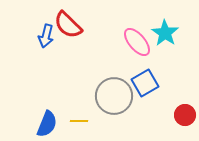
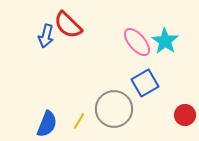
cyan star: moved 8 px down
gray circle: moved 13 px down
yellow line: rotated 60 degrees counterclockwise
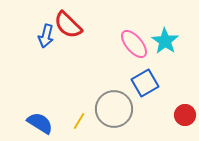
pink ellipse: moved 3 px left, 2 px down
blue semicircle: moved 7 px left, 1 px up; rotated 80 degrees counterclockwise
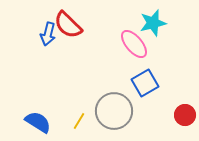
blue arrow: moved 2 px right, 2 px up
cyan star: moved 12 px left, 18 px up; rotated 24 degrees clockwise
gray circle: moved 2 px down
blue semicircle: moved 2 px left, 1 px up
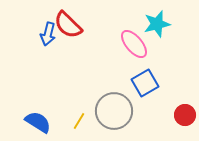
cyan star: moved 4 px right, 1 px down
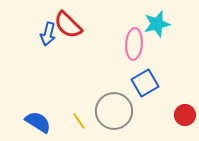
pink ellipse: rotated 44 degrees clockwise
yellow line: rotated 66 degrees counterclockwise
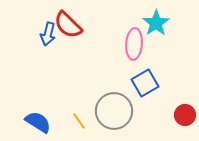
cyan star: moved 1 px left, 1 px up; rotated 20 degrees counterclockwise
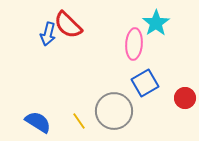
red circle: moved 17 px up
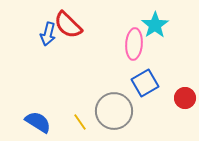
cyan star: moved 1 px left, 2 px down
yellow line: moved 1 px right, 1 px down
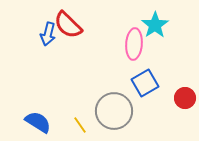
yellow line: moved 3 px down
